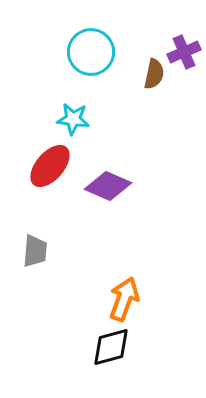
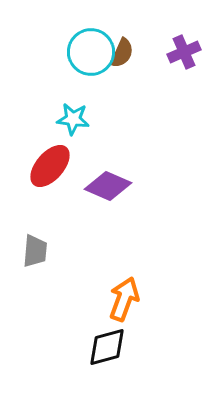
brown semicircle: moved 32 px left, 21 px up; rotated 12 degrees clockwise
black diamond: moved 4 px left
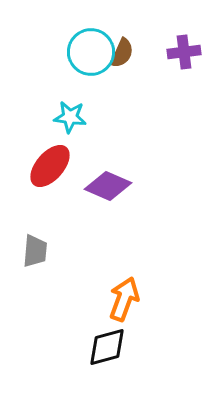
purple cross: rotated 16 degrees clockwise
cyan star: moved 3 px left, 2 px up
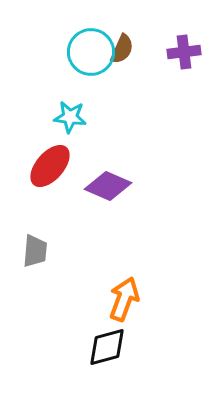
brown semicircle: moved 4 px up
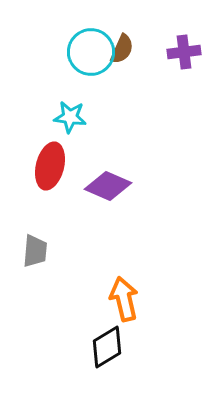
red ellipse: rotated 27 degrees counterclockwise
orange arrow: rotated 33 degrees counterclockwise
black diamond: rotated 15 degrees counterclockwise
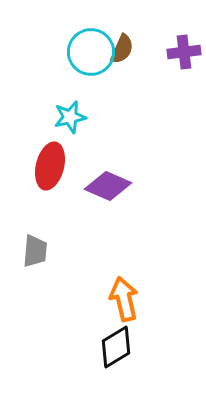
cyan star: rotated 20 degrees counterclockwise
black diamond: moved 9 px right
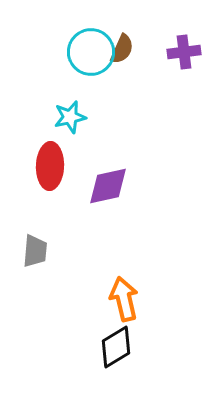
red ellipse: rotated 12 degrees counterclockwise
purple diamond: rotated 36 degrees counterclockwise
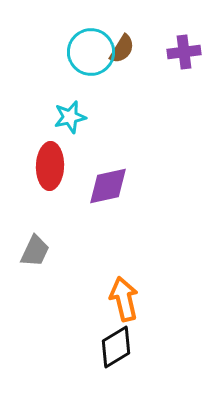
brown semicircle: rotated 8 degrees clockwise
gray trapezoid: rotated 20 degrees clockwise
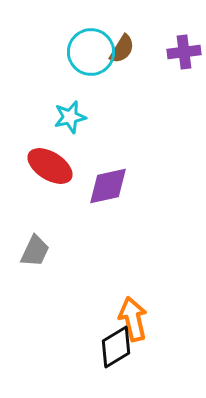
red ellipse: rotated 60 degrees counterclockwise
orange arrow: moved 9 px right, 20 px down
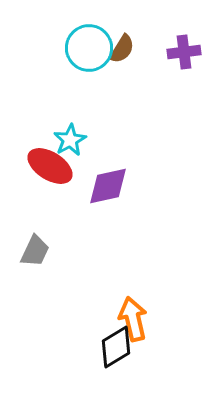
cyan circle: moved 2 px left, 4 px up
cyan star: moved 23 px down; rotated 16 degrees counterclockwise
